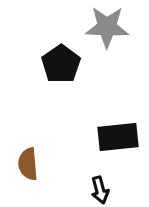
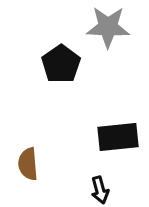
gray star: moved 1 px right
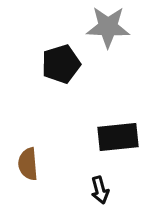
black pentagon: rotated 18 degrees clockwise
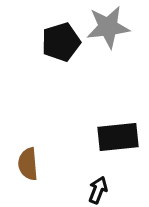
gray star: rotated 9 degrees counterclockwise
black pentagon: moved 22 px up
black arrow: moved 2 px left; rotated 144 degrees counterclockwise
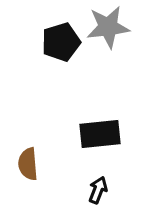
black rectangle: moved 18 px left, 3 px up
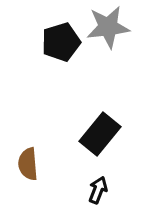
black rectangle: rotated 45 degrees counterclockwise
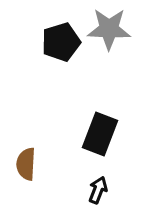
gray star: moved 1 px right, 2 px down; rotated 9 degrees clockwise
black rectangle: rotated 18 degrees counterclockwise
brown semicircle: moved 2 px left; rotated 8 degrees clockwise
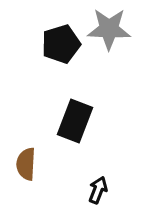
black pentagon: moved 2 px down
black rectangle: moved 25 px left, 13 px up
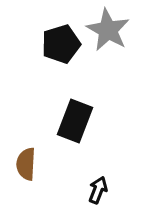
gray star: moved 1 px left, 1 px down; rotated 27 degrees clockwise
